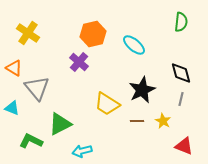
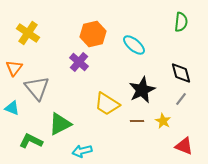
orange triangle: rotated 36 degrees clockwise
gray line: rotated 24 degrees clockwise
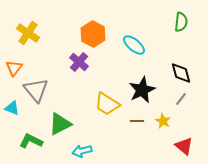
orange hexagon: rotated 20 degrees counterclockwise
gray triangle: moved 1 px left, 2 px down
red triangle: rotated 18 degrees clockwise
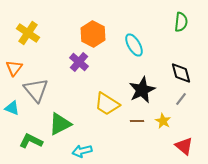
cyan ellipse: rotated 20 degrees clockwise
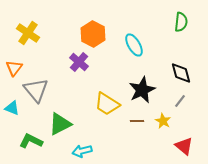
gray line: moved 1 px left, 2 px down
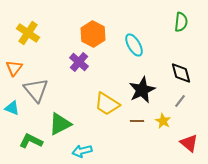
red triangle: moved 5 px right, 3 px up
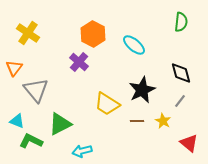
cyan ellipse: rotated 20 degrees counterclockwise
cyan triangle: moved 5 px right, 13 px down
